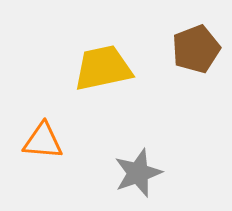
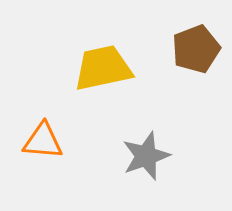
gray star: moved 8 px right, 17 px up
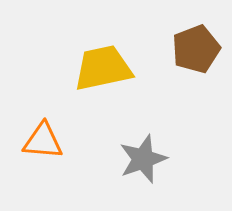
gray star: moved 3 px left, 3 px down
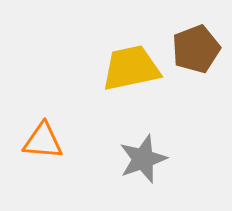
yellow trapezoid: moved 28 px right
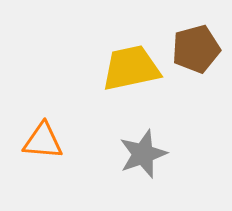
brown pentagon: rotated 6 degrees clockwise
gray star: moved 5 px up
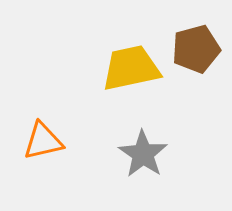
orange triangle: rotated 18 degrees counterclockwise
gray star: rotated 18 degrees counterclockwise
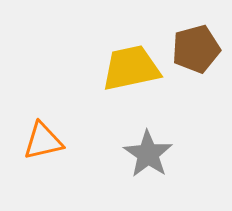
gray star: moved 5 px right
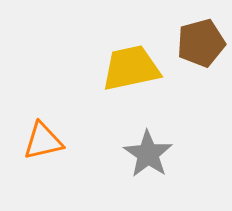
brown pentagon: moved 5 px right, 6 px up
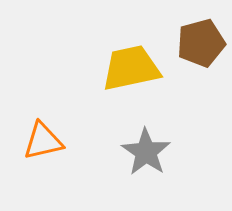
gray star: moved 2 px left, 2 px up
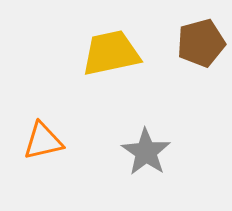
yellow trapezoid: moved 20 px left, 15 px up
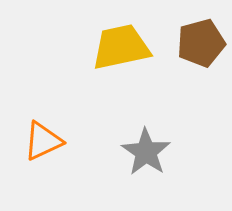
yellow trapezoid: moved 10 px right, 6 px up
orange triangle: rotated 12 degrees counterclockwise
